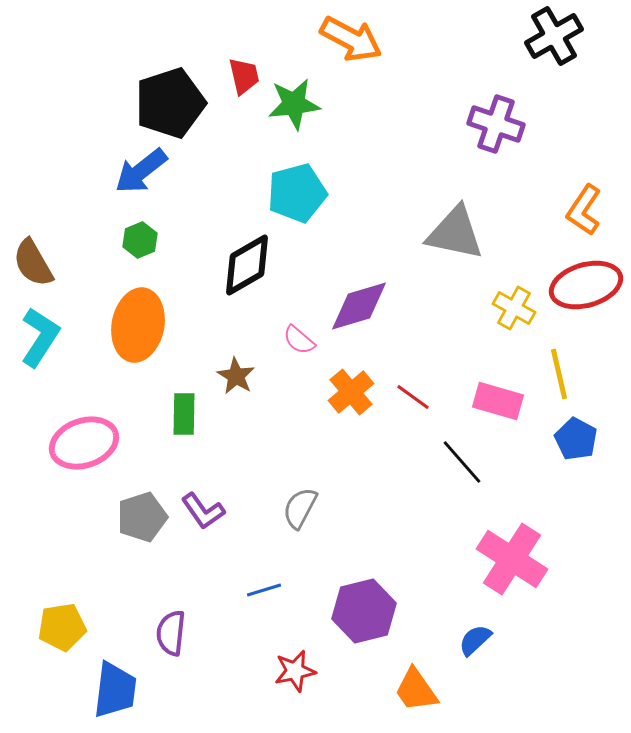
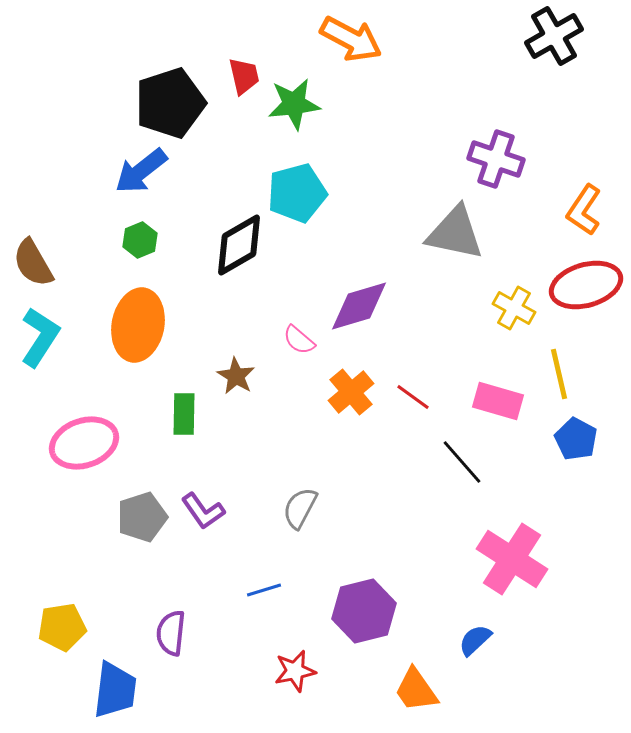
purple cross: moved 35 px down
black diamond: moved 8 px left, 20 px up
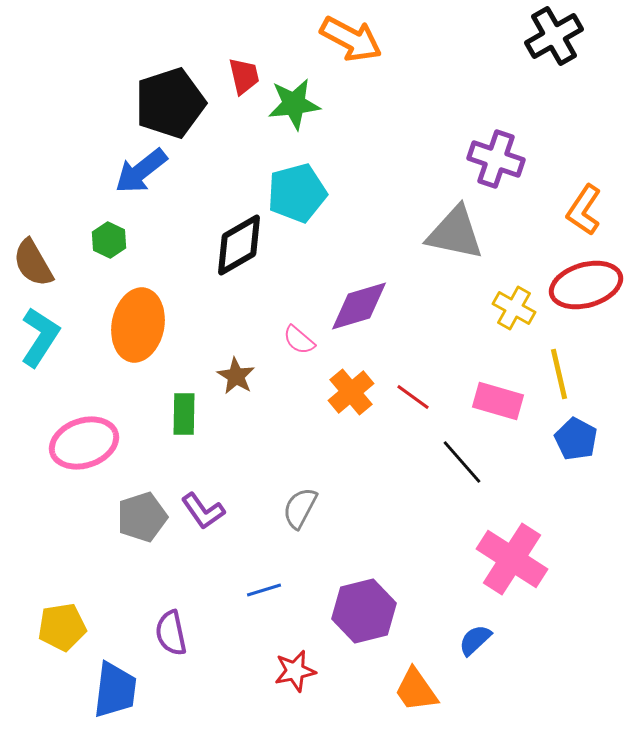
green hexagon: moved 31 px left; rotated 12 degrees counterclockwise
purple semicircle: rotated 18 degrees counterclockwise
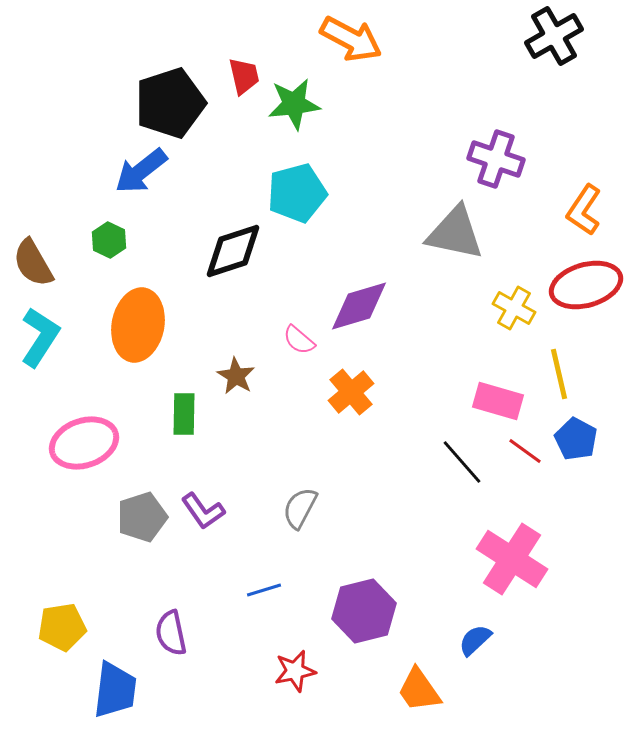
black diamond: moved 6 px left, 6 px down; rotated 12 degrees clockwise
red line: moved 112 px right, 54 px down
orange trapezoid: moved 3 px right
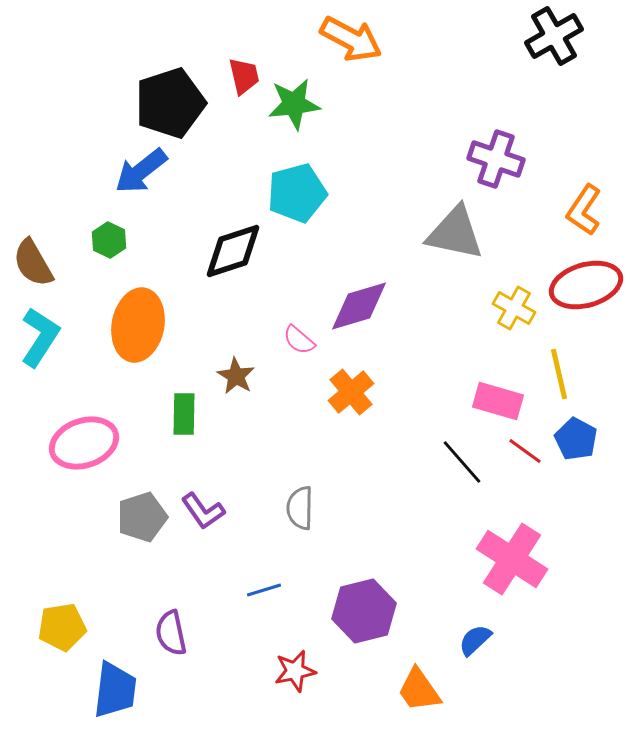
gray semicircle: rotated 27 degrees counterclockwise
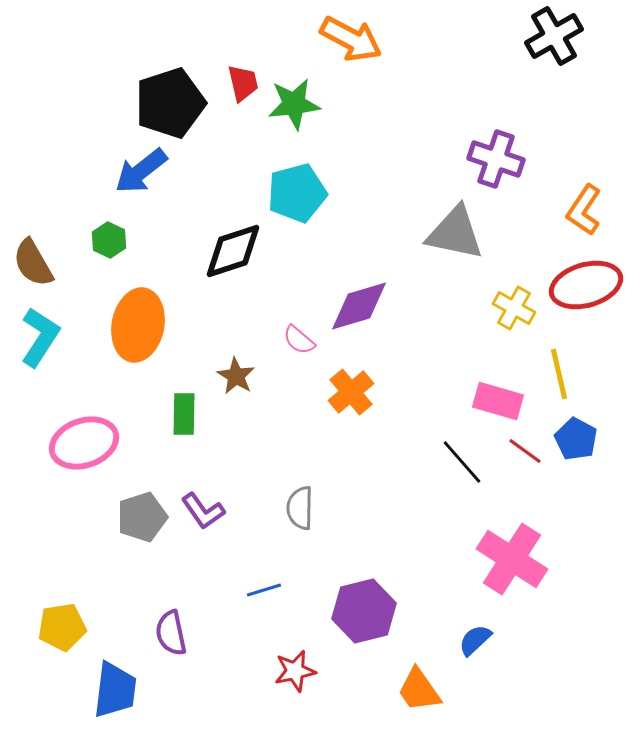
red trapezoid: moved 1 px left, 7 px down
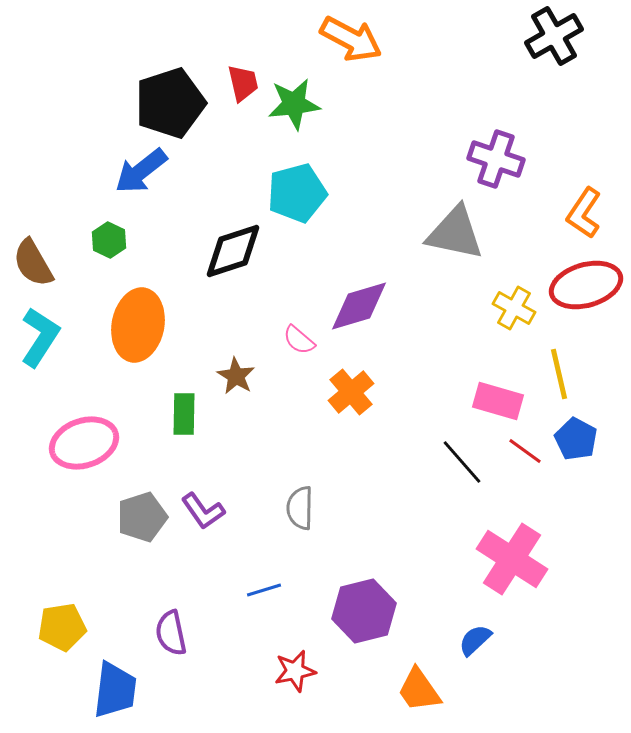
orange L-shape: moved 3 px down
